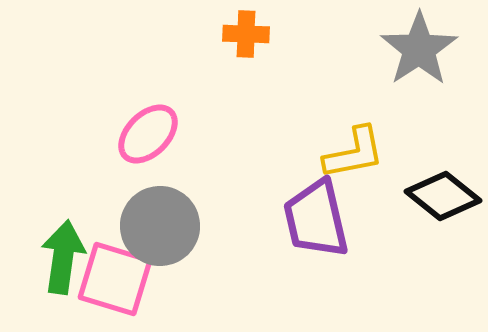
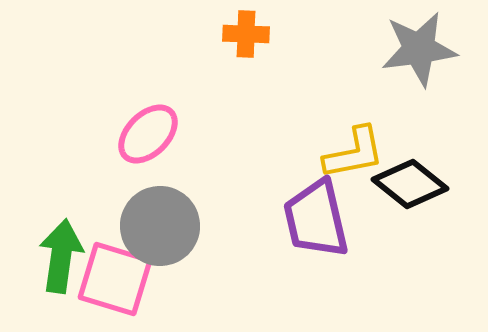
gray star: rotated 26 degrees clockwise
black diamond: moved 33 px left, 12 px up
green arrow: moved 2 px left, 1 px up
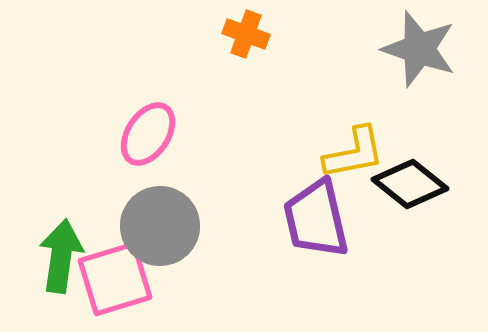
orange cross: rotated 18 degrees clockwise
gray star: rotated 26 degrees clockwise
pink ellipse: rotated 12 degrees counterclockwise
pink square: rotated 34 degrees counterclockwise
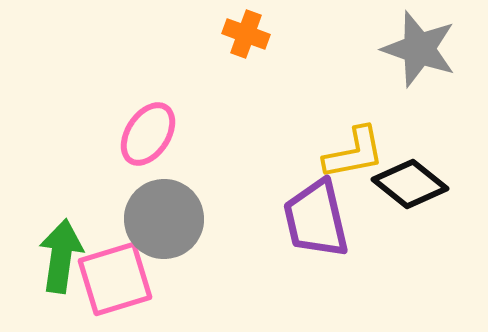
gray circle: moved 4 px right, 7 px up
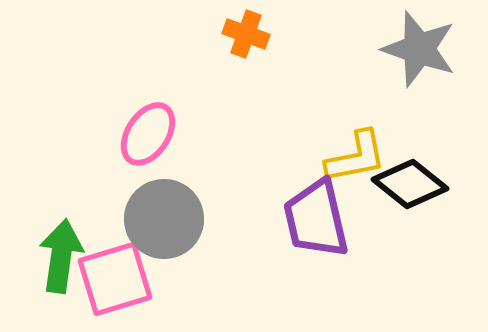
yellow L-shape: moved 2 px right, 4 px down
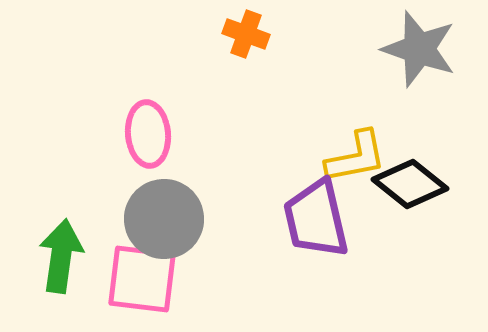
pink ellipse: rotated 38 degrees counterclockwise
pink square: moved 27 px right; rotated 24 degrees clockwise
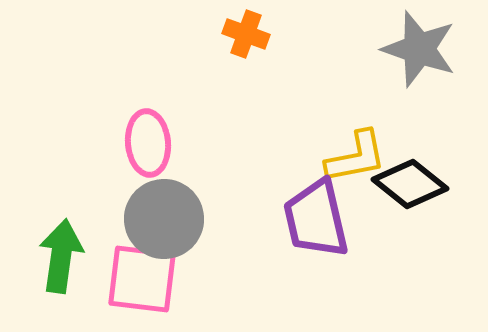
pink ellipse: moved 9 px down
